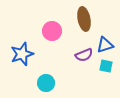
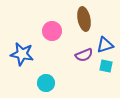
blue star: rotated 30 degrees clockwise
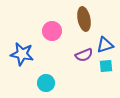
cyan square: rotated 16 degrees counterclockwise
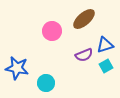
brown ellipse: rotated 60 degrees clockwise
blue star: moved 5 px left, 14 px down
cyan square: rotated 24 degrees counterclockwise
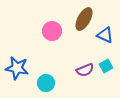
brown ellipse: rotated 20 degrees counterclockwise
blue triangle: moved 10 px up; rotated 42 degrees clockwise
purple semicircle: moved 1 px right, 15 px down
